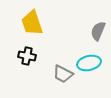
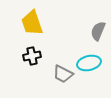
black cross: moved 5 px right; rotated 24 degrees counterclockwise
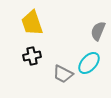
cyan ellipse: rotated 35 degrees counterclockwise
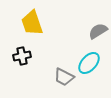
gray semicircle: rotated 36 degrees clockwise
black cross: moved 10 px left
gray trapezoid: moved 1 px right, 3 px down
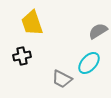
gray trapezoid: moved 2 px left, 2 px down
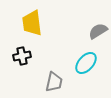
yellow trapezoid: rotated 12 degrees clockwise
cyan ellipse: moved 3 px left
gray trapezoid: moved 8 px left, 3 px down; rotated 105 degrees counterclockwise
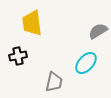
black cross: moved 4 px left
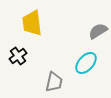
black cross: rotated 24 degrees counterclockwise
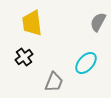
gray semicircle: moved 9 px up; rotated 30 degrees counterclockwise
black cross: moved 6 px right, 1 px down
gray trapezoid: rotated 10 degrees clockwise
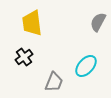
cyan ellipse: moved 3 px down
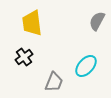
gray semicircle: moved 1 px left, 1 px up
